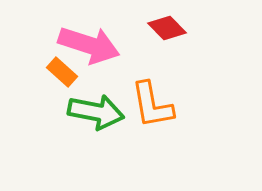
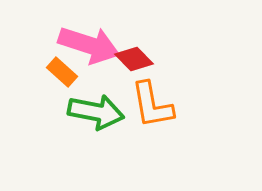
red diamond: moved 33 px left, 31 px down
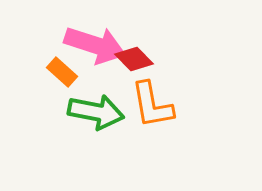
pink arrow: moved 6 px right
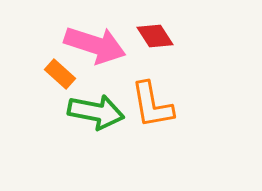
red diamond: moved 21 px right, 23 px up; rotated 12 degrees clockwise
orange rectangle: moved 2 px left, 2 px down
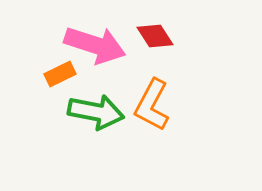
orange rectangle: rotated 68 degrees counterclockwise
orange L-shape: rotated 38 degrees clockwise
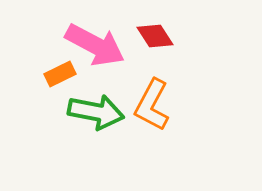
pink arrow: rotated 10 degrees clockwise
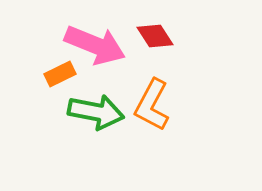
pink arrow: rotated 6 degrees counterclockwise
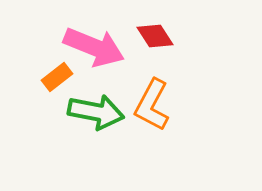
pink arrow: moved 1 px left, 2 px down
orange rectangle: moved 3 px left, 3 px down; rotated 12 degrees counterclockwise
